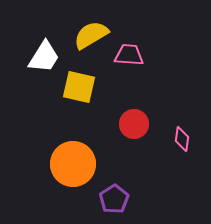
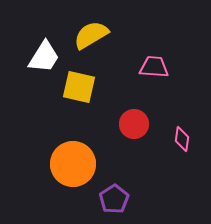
pink trapezoid: moved 25 px right, 12 px down
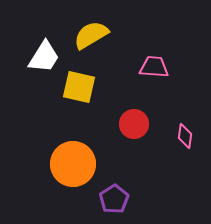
pink diamond: moved 3 px right, 3 px up
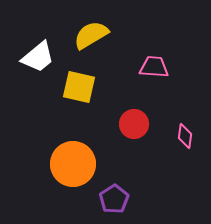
white trapezoid: moved 6 px left; rotated 18 degrees clockwise
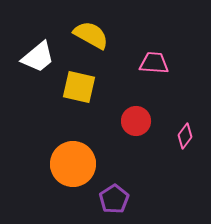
yellow semicircle: rotated 60 degrees clockwise
pink trapezoid: moved 4 px up
red circle: moved 2 px right, 3 px up
pink diamond: rotated 30 degrees clockwise
